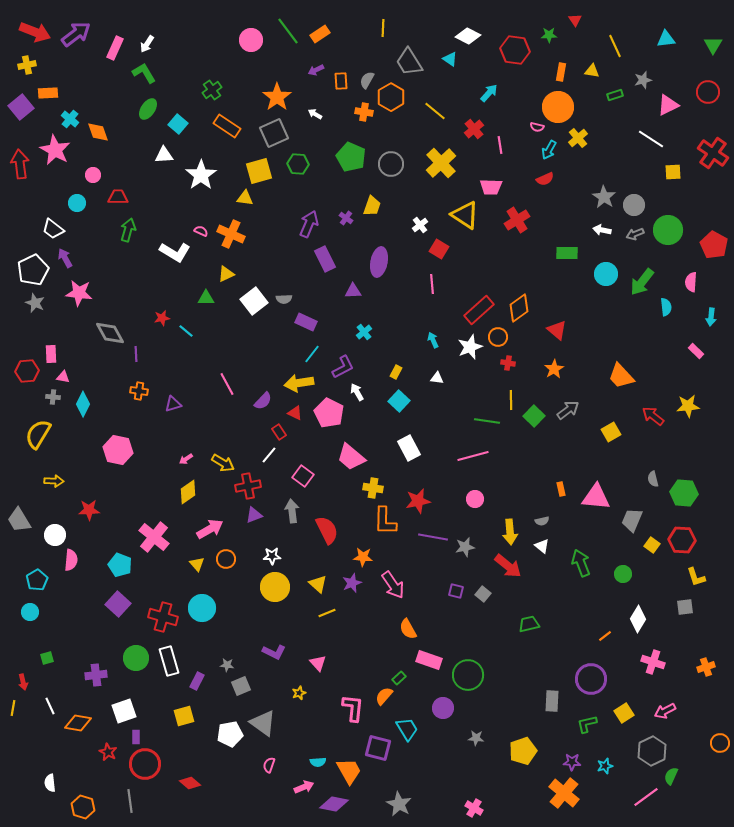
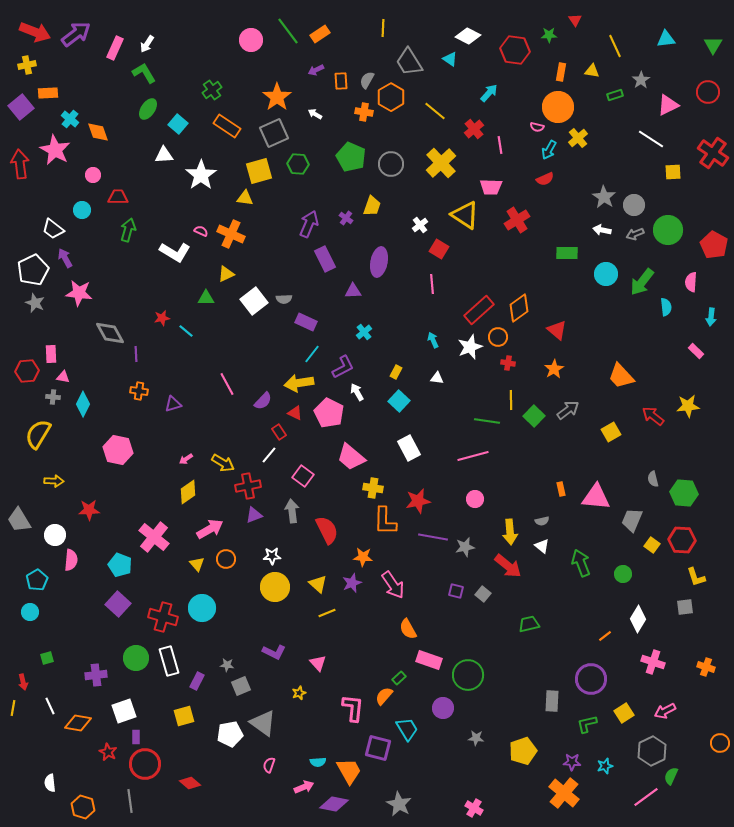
gray star at (643, 80): moved 2 px left; rotated 18 degrees counterclockwise
cyan circle at (77, 203): moved 5 px right, 7 px down
orange cross at (706, 667): rotated 36 degrees clockwise
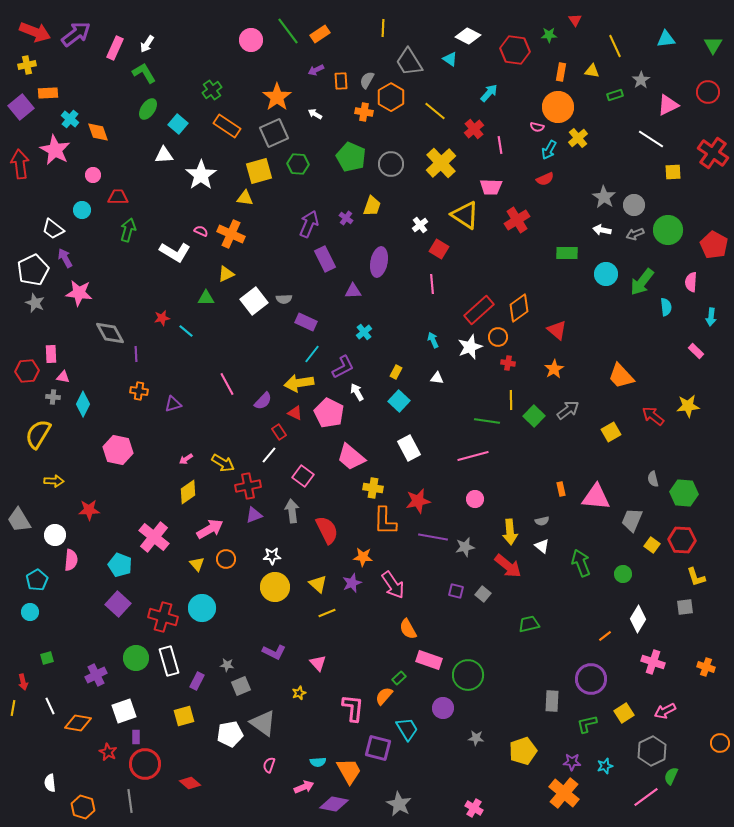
purple cross at (96, 675): rotated 20 degrees counterclockwise
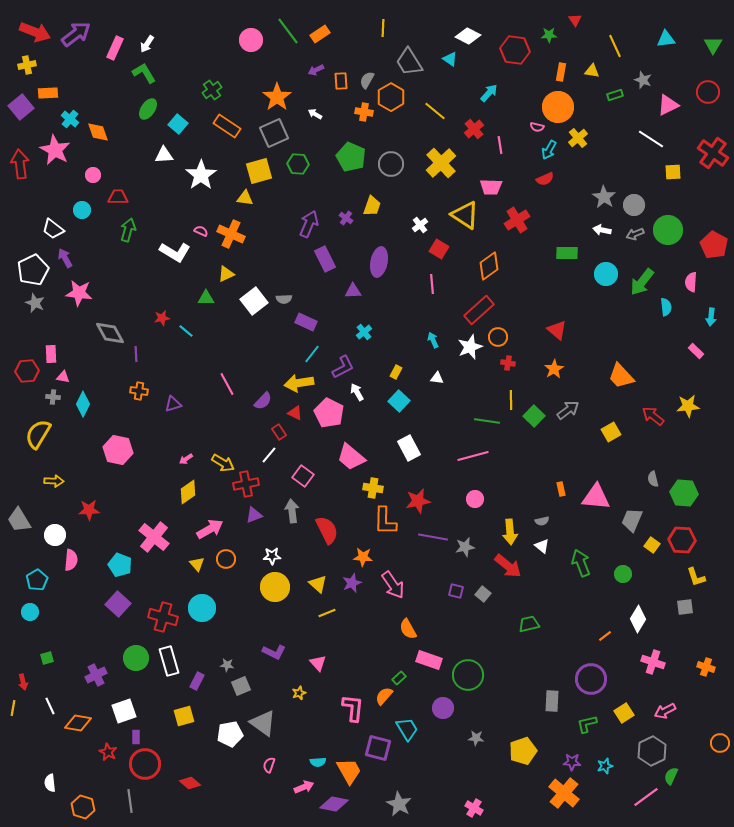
gray star at (641, 80): moved 2 px right; rotated 18 degrees counterclockwise
orange diamond at (519, 308): moved 30 px left, 42 px up
red cross at (248, 486): moved 2 px left, 2 px up
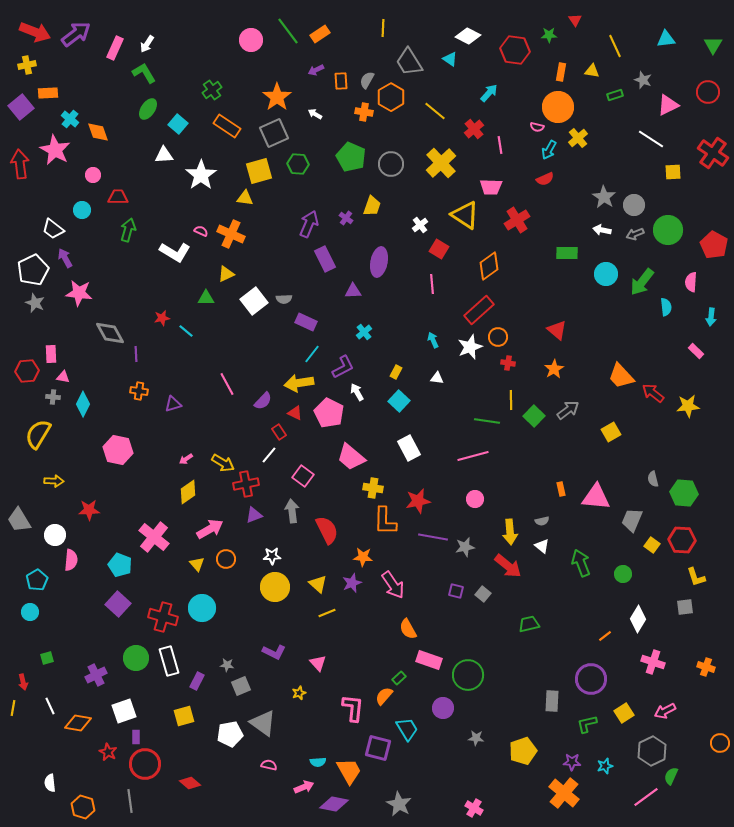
red arrow at (653, 416): moved 23 px up
pink semicircle at (269, 765): rotated 84 degrees clockwise
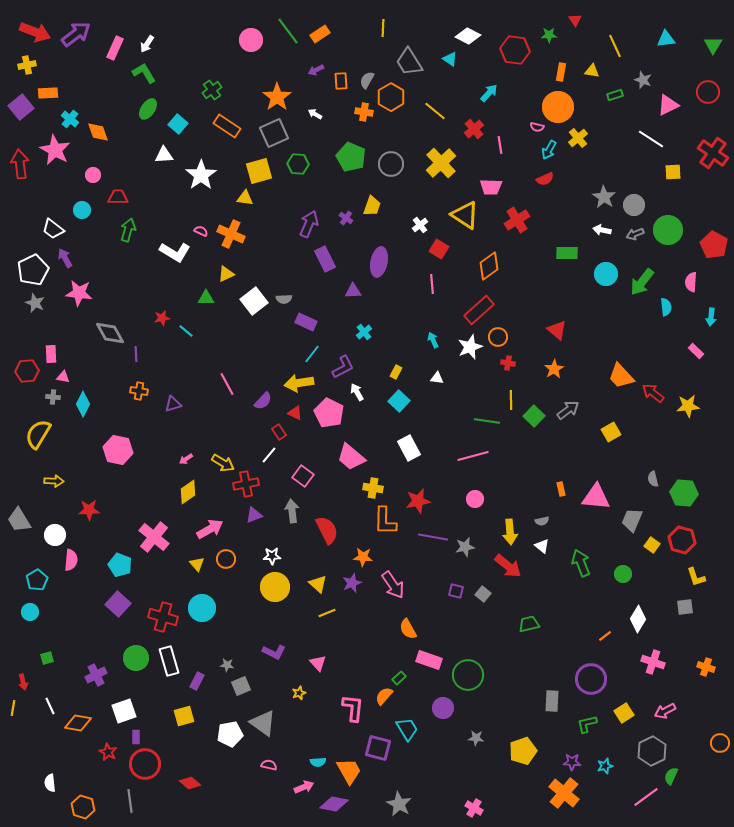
red hexagon at (682, 540): rotated 12 degrees clockwise
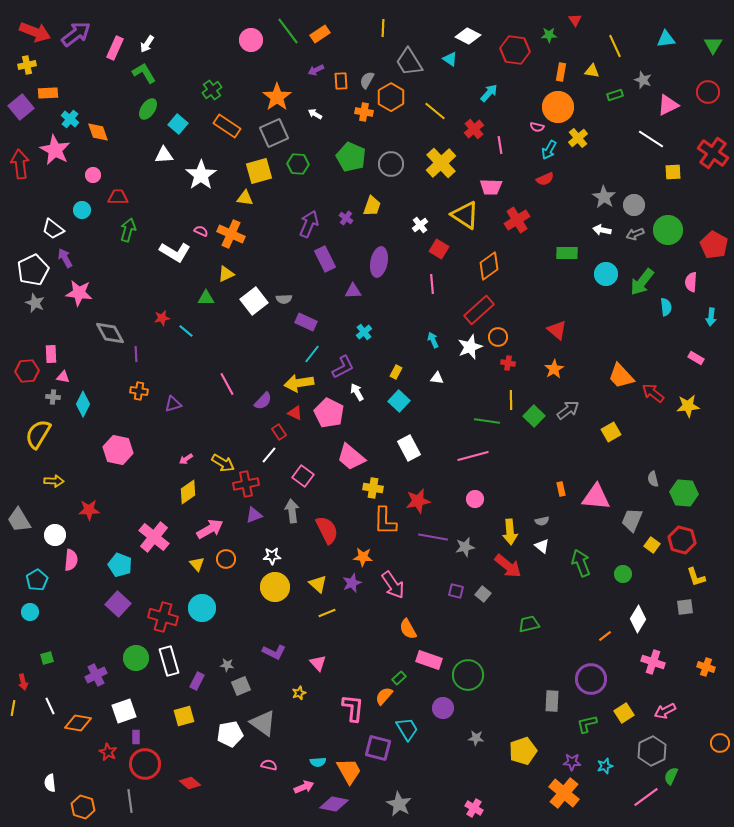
pink rectangle at (696, 351): moved 7 px down; rotated 14 degrees counterclockwise
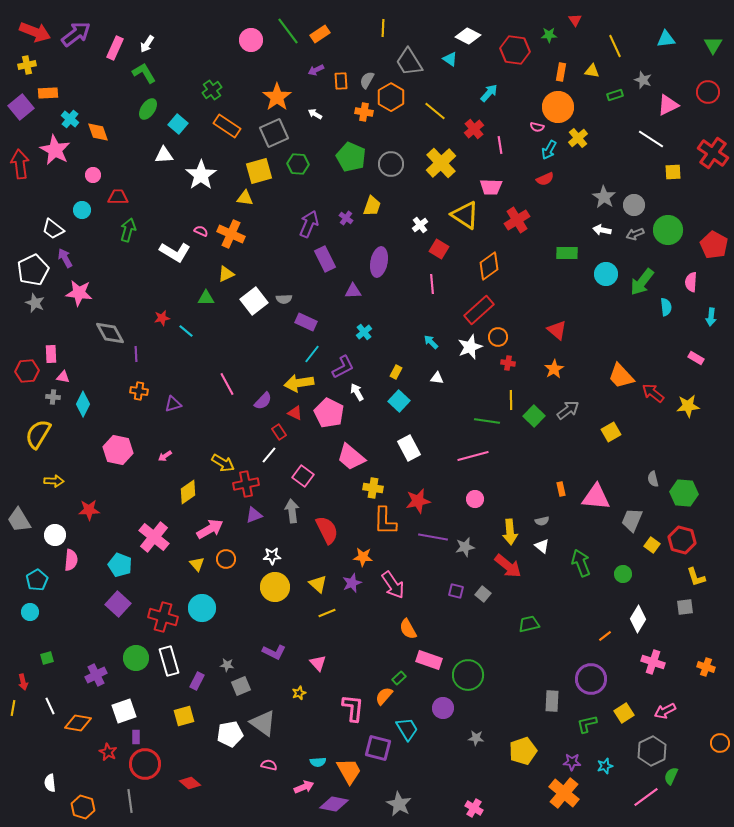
cyan arrow at (433, 340): moved 2 px left, 2 px down; rotated 21 degrees counterclockwise
pink arrow at (186, 459): moved 21 px left, 3 px up
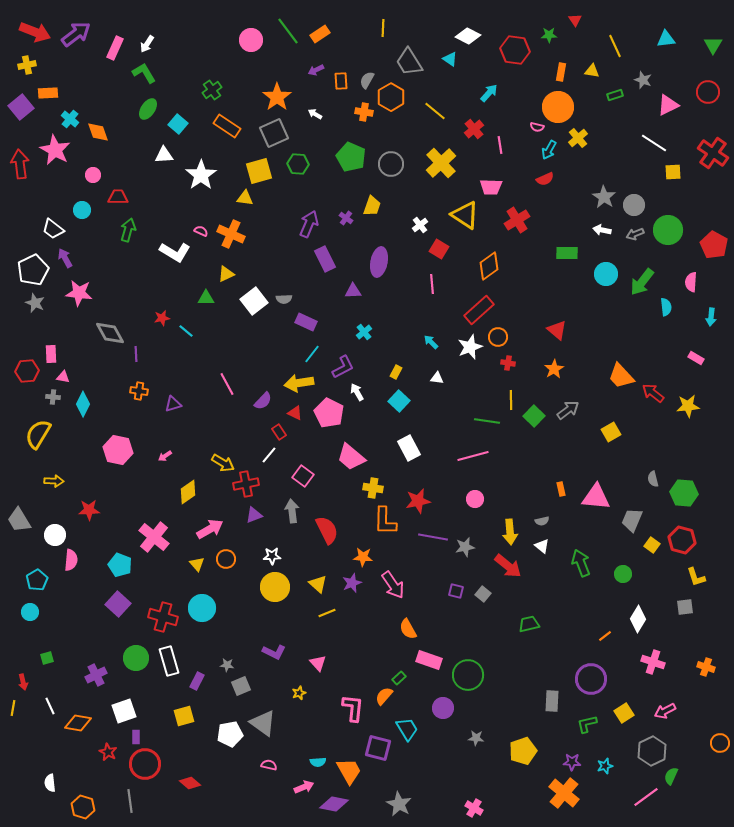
white line at (651, 139): moved 3 px right, 4 px down
